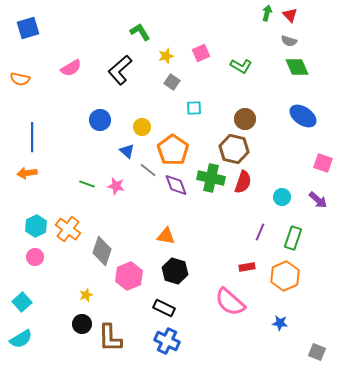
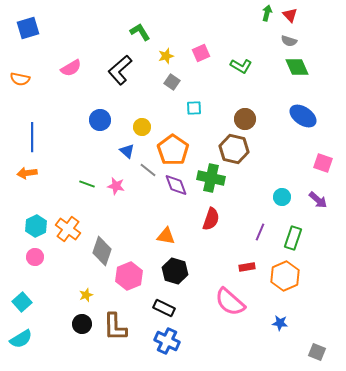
red semicircle at (243, 182): moved 32 px left, 37 px down
brown L-shape at (110, 338): moved 5 px right, 11 px up
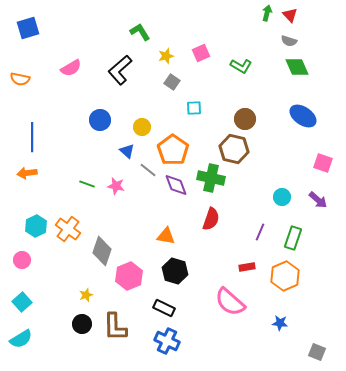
pink circle at (35, 257): moved 13 px left, 3 px down
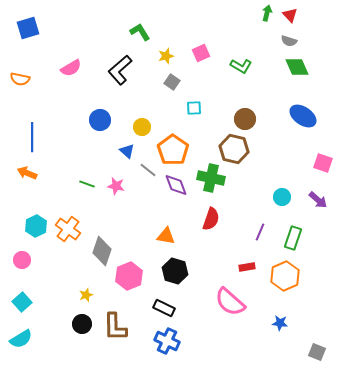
orange arrow at (27, 173): rotated 30 degrees clockwise
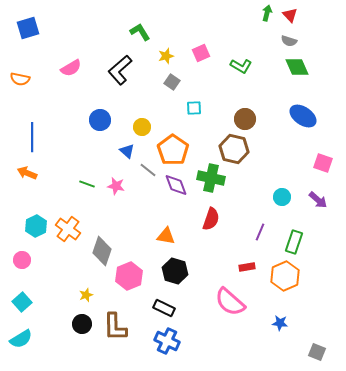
green rectangle at (293, 238): moved 1 px right, 4 px down
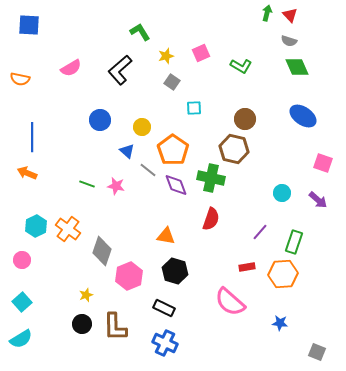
blue square at (28, 28): moved 1 px right, 3 px up; rotated 20 degrees clockwise
cyan circle at (282, 197): moved 4 px up
purple line at (260, 232): rotated 18 degrees clockwise
orange hexagon at (285, 276): moved 2 px left, 2 px up; rotated 20 degrees clockwise
blue cross at (167, 341): moved 2 px left, 2 px down
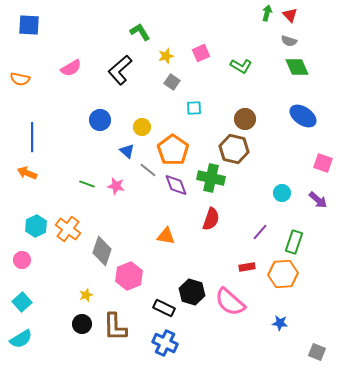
black hexagon at (175, 271): moved 17 px right, 21 px down
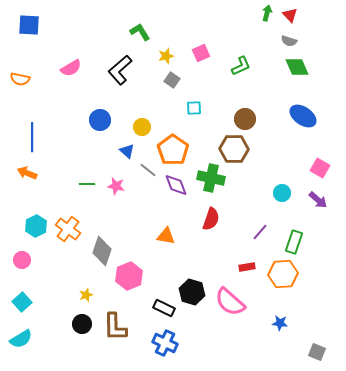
green L-shape at (241, 66): rotated 55 degrees counterclockwise
gray square at (172, 82): moved 2 px up
brown hexagon at (234, 149): rotated 12 degrees counterclockwise
pink square at (323, 163): moved 3 px left, 5 px down; rotated 12 degrees clockwise
green line at (87, 184): rotated 21 degrees counterclockwise
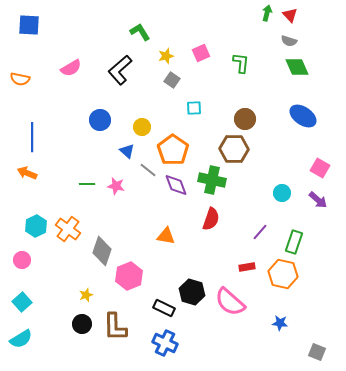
green L-shape at (241, 66): moved 3 px up; rotated 60 degrees counterclockwise
green cross at (211, 178): moved 1 px right, 2 px down
orange hexagon at (283, 274): rotated 16 degrees clockwise
